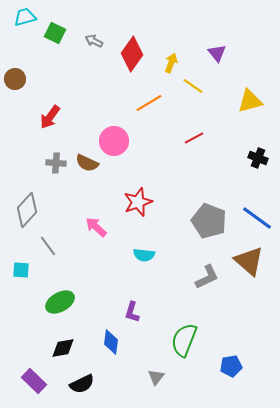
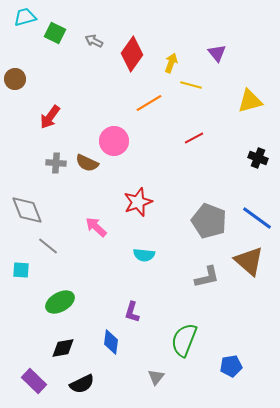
yellow line: moved 2 px left, 1 px up; rotated 20 degrees counterclockwise
gray diamond: rotated 64 degrees counterclockwise
gray line: rotated 15 degrees counterclockwise
gray L-shape: rotated 12 degrees clockwise
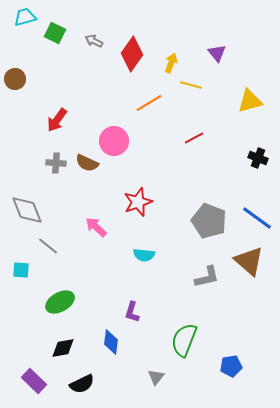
red arrow: moved 7 px right, 3 px down
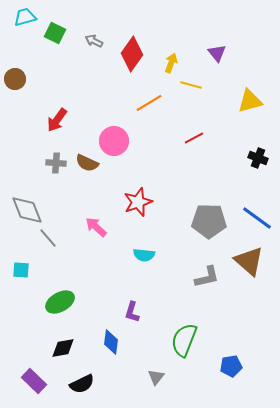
gray pentagon: rotated 20 degrees counterclockwise
gray line: moved 8 px up; rotated 10 degrees clockwise
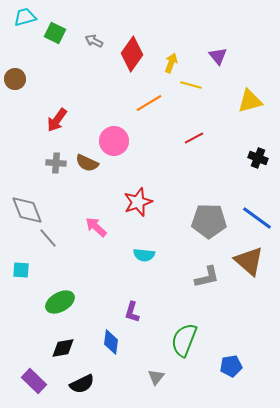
purple triangle: moved 1 px right, 3 px down
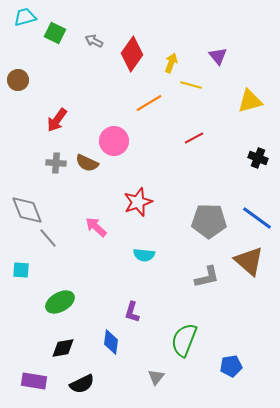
brown circle: moved 3 px right, 1 px down
purple rectangle: rotated 35 degrees counterclockwise
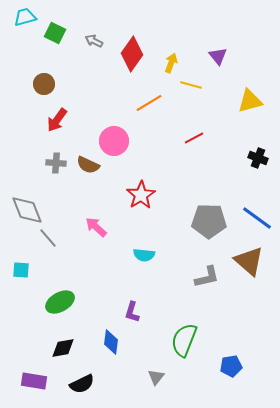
brown circle: moved 26 px right, 4 px down
brown semicircle: moved 1 px right, 2 px down
red star: moved 3 px right, 7 px up; rotated 12 degrees counterclockwise
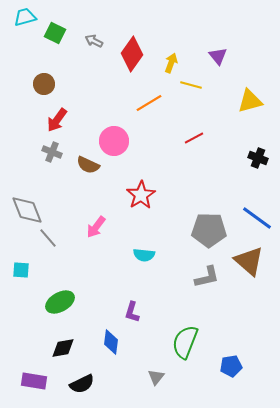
gray cross: moved 4 px left, 11 px up; rotated 18 degrees clockwise
gray pentagon: moved 9 px down
pink arrow: rotated 95 degrees counterclockwise
green semicircle: moved 1 px right, 2 px down
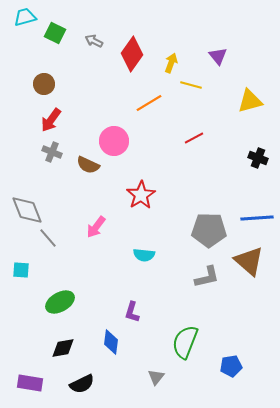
red arrow: moved 6 px left
blue line: rotated 40 degrees counterclockwise
purple rectangle: moved 4 px left, 2 px down
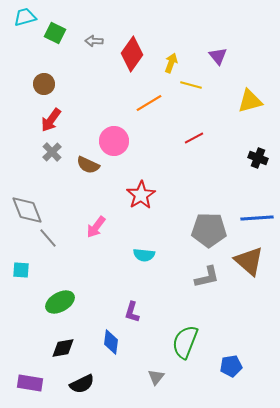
gray arrow: rotated 24 degrees counterclockwise
gray cross: rotated 24 degrees clockwise
